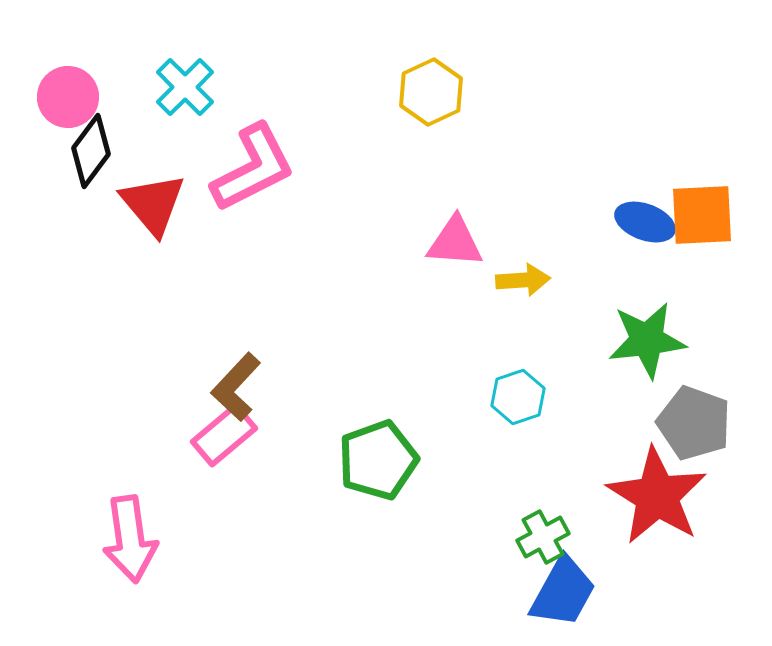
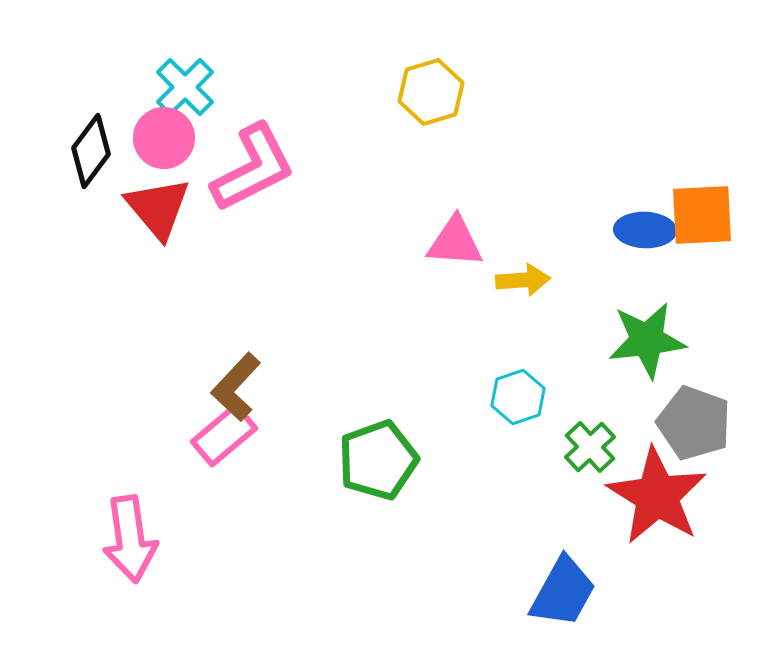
yellow hexagon: rotated 8 degrees clockwise
pink circle: moved 96 px right, 41 px down
red triangle: moved 5 px right, 4 px down
blue ellipse: moved 8 px down; rotated 18 degrees counterclockwise
green cross: moved 47 px right, 90 px up; rotated 15 degrees counterclockwise
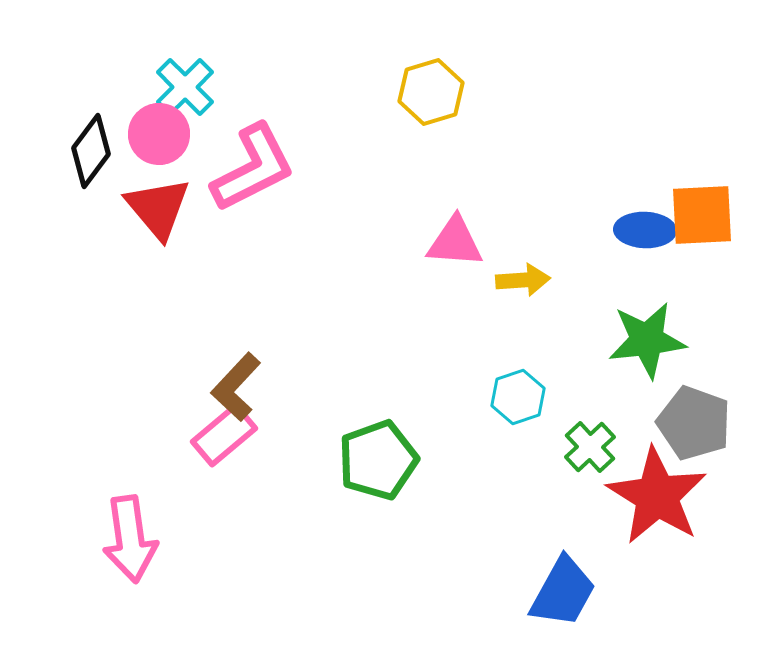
pink circle: moved 5 px left, 4 px up
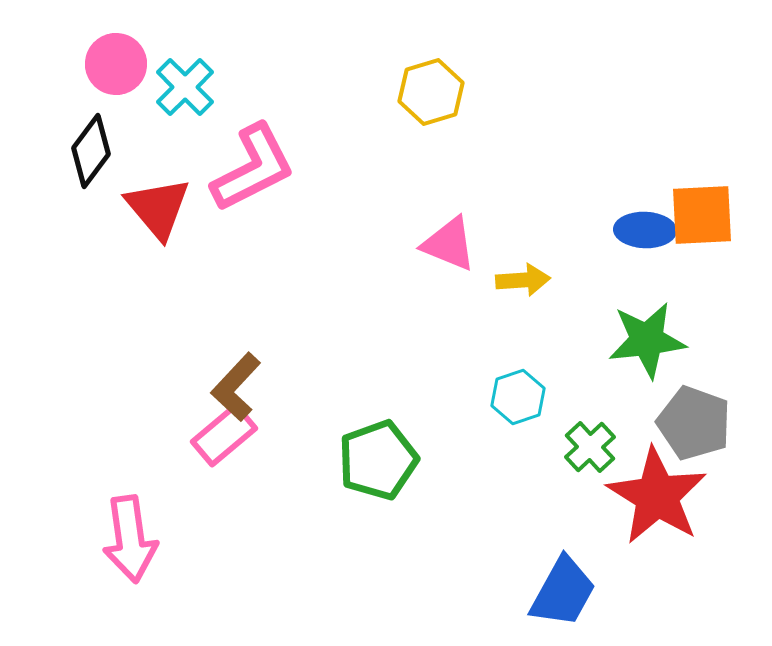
pink circle: moved 43 px left, 70 px up
pink triangle: moved 6 px left, 2 px down; rotated 18 degrees clockwise
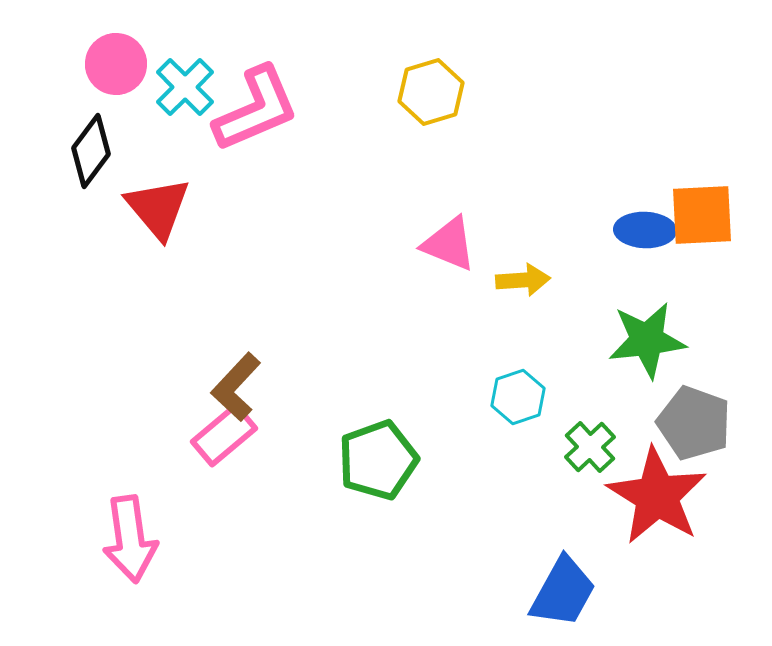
pink L-shape: moved 3 px right, 59 px up; rotated 4 degrees clockwise
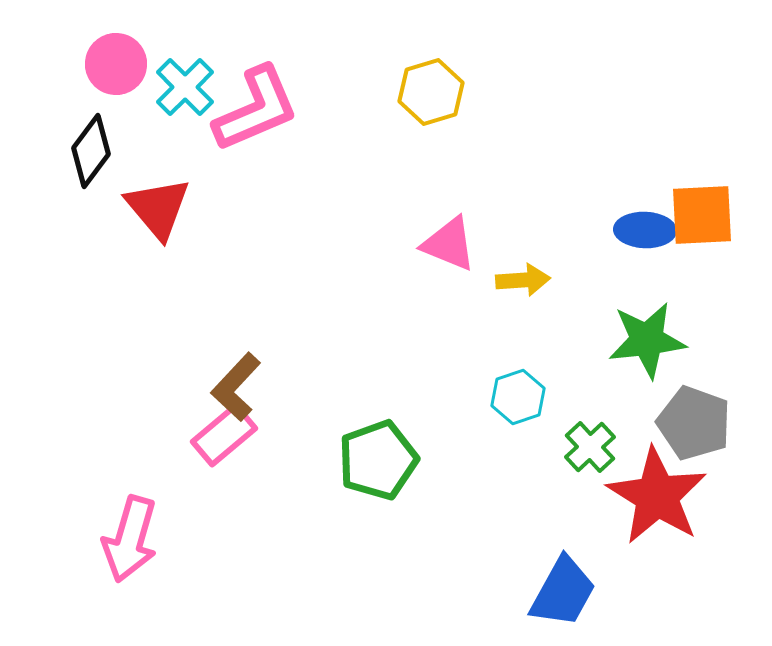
pink arrow: rotated 24 degrees clockwise
